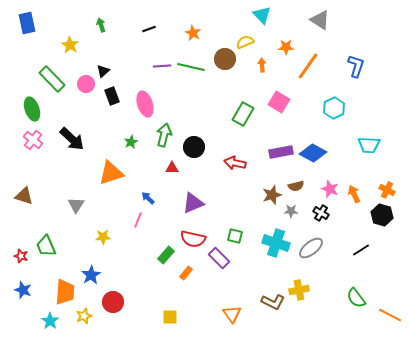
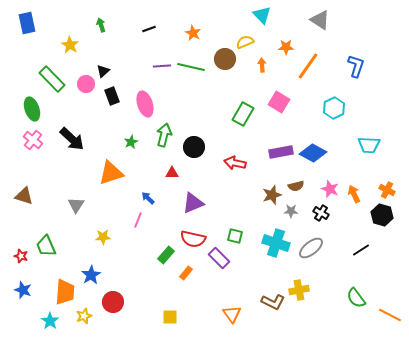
red triangle at (172, 168): moved 5 px down
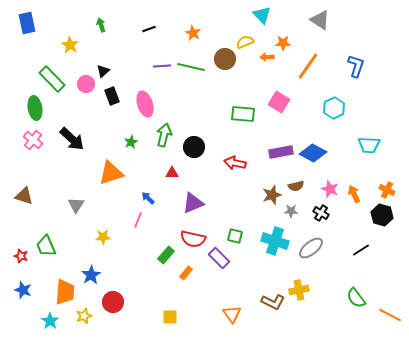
orange star at (286, 47): moved 3 px left, 4 px up
orange arrow at (262, 65): moved 5 px right, 8 px up; rotated 88 degrees counterclockwise
green ellipse at (32, 109): moved 3 px right, 1 px up; rotated 10 degrees clockwise
green rectangle at (243, 114): rotated 65 degrees clockwise
cyan cross at (276, 243): moved 1 px left, 2 px up
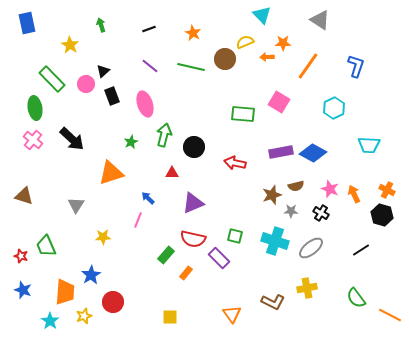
purple line at (162, 66): moved 12 px left; rotated 42 degrees clockwise
yellow cross at (299, 290): moved 8 px right, 2 px up
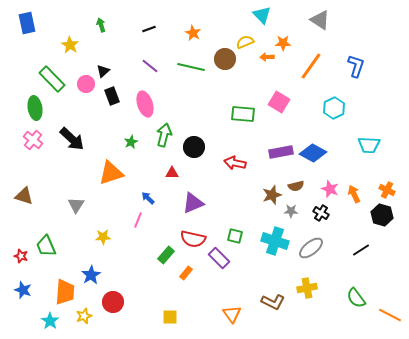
orange line at (308, 66): moved 3 px right
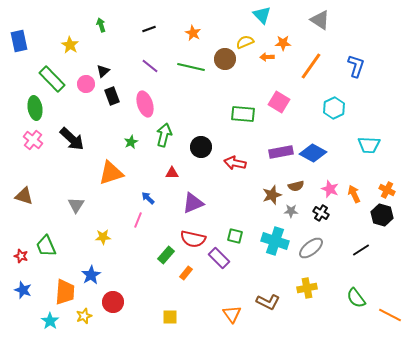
blue rectangle at (27, 23): moved 8 px left, 18 px down
black circle at (194, 147): moved 7 px right
brown L-shape at (273, 302): moved 5 px left
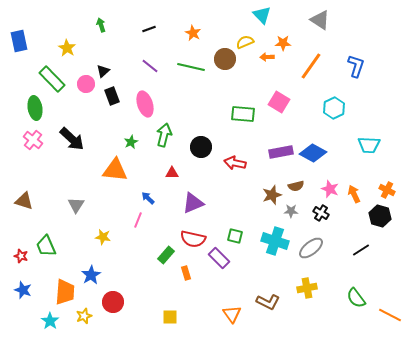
yellow star at (70, 45): moved 3 px left, 3 px down
orange triangle at (111, 173): moved 4 px right, 3 px up; rotated 24 degrees clockwise
brown triangle at (24, 196): moved 5 px down
black hexagon at (382, 215): moved 2 px left, 1 px down
yellow star at (103, 237): rotated 14 degrees clockwise
orange rectangle at (186, 273): rotated 56 degrees counterclockwise
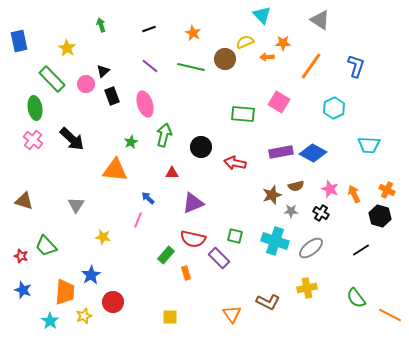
green trapezoid at (46, 246): rotated 20 degrees counterclockwise
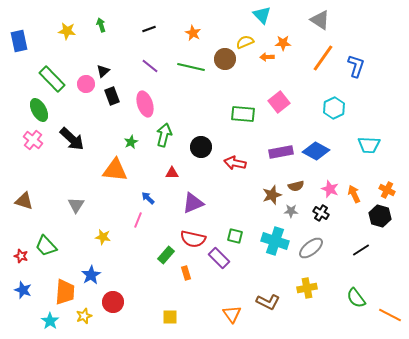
yellow star at (67, 48): moved 17 px up; rotated 24 degrees counterclockwise
orange line at (311, 66): moved 12 px right, 8 px up
pink square at (279, 102): rotated 20 degrees clockwise
green ellipse at (35, 108): moved 4 px right, 2 px down; rotated 20 degrees counterclockwise
blue diamond at (313, 153): moved 3 px right, 2 px up
